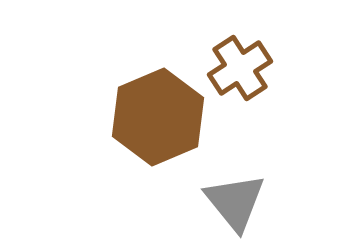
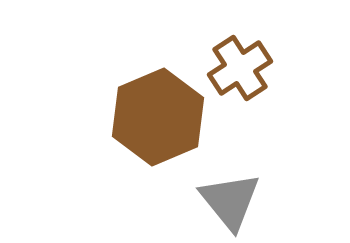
gray triangle: moved 5 px left, 1 px up
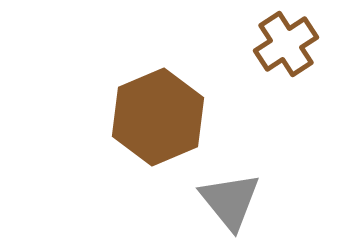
brown cross: moved 46 px right, 24 px up
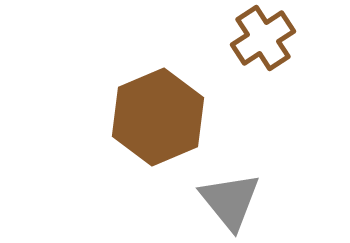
brown cross: moved 23 px left, 6 px up
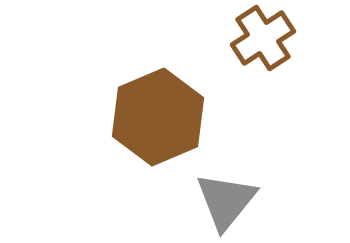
gray triangle: moved 4 px left; rotated 18 degrees clockwise
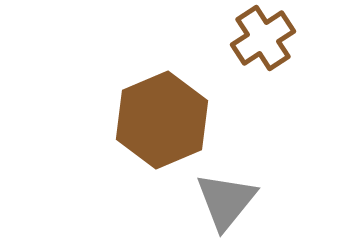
brown hexagon: moved 4 px right, 3 px down
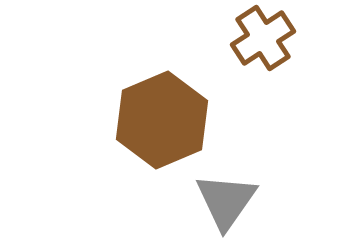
gray triangle: rotated 4 degrees counterclockwise
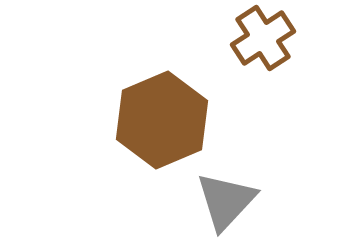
gray triangle: rotated 8 degrees clockwise
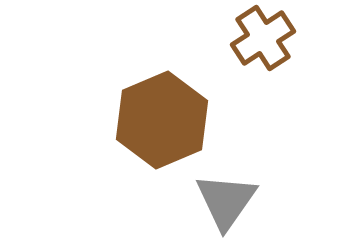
gray triangle: rotated 8 degrees counterclockwise
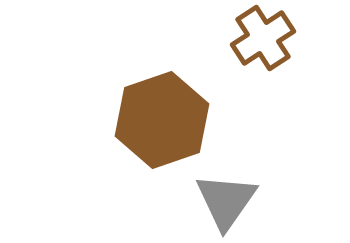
brown hexagon: rotated 4 degrees clockwise
